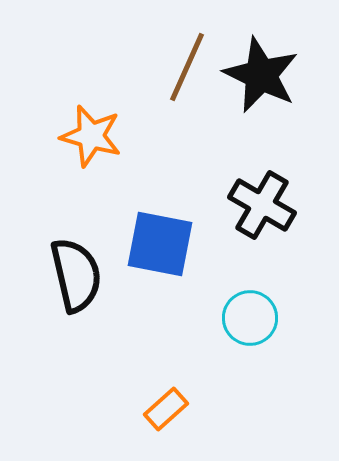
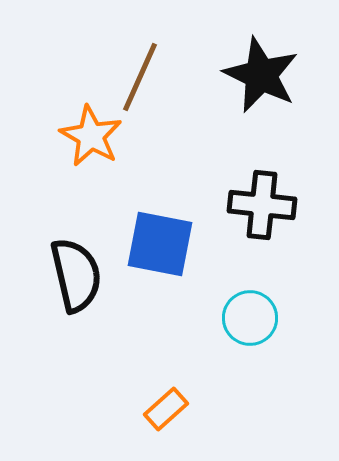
brown line: moved 47 px left, 10 px down
orange star: rotated 14 degrees clockwise
black cross: rotated 24 degrees counterclockwise
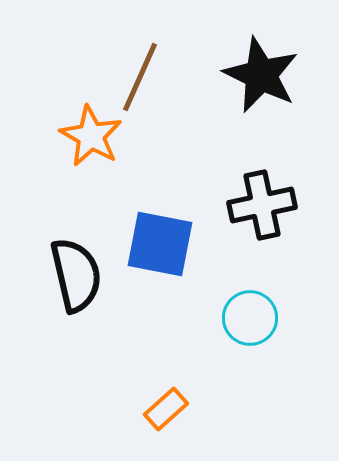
black cross: rotated 18 degrees counterclockwise
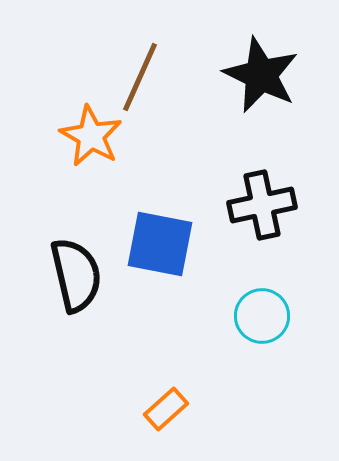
cyan circle: moved 12 px right, 2 px up
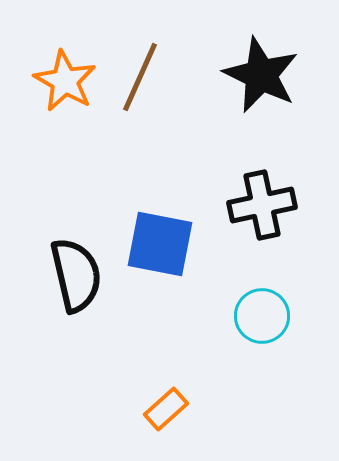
orange star: moved 26 px left, 55 px up
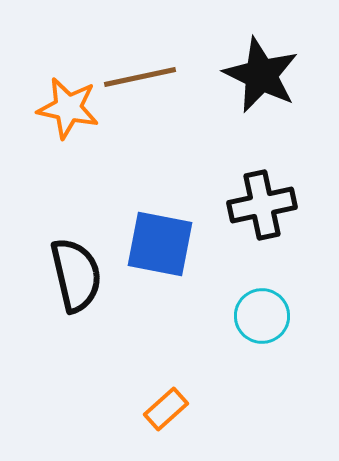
brown line: rotated 54 degrees clockwise
orange star: moved 3 px right, 27 px down; rotated 18 degrees counterclockwise
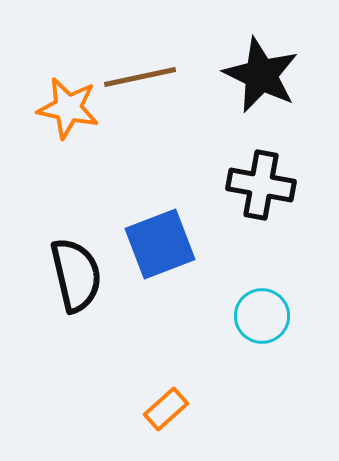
black cross: moved 1 px left, 20 px up; rotated 22 degrees clockwise
blue square: rotated 32 degrees counterclockwise
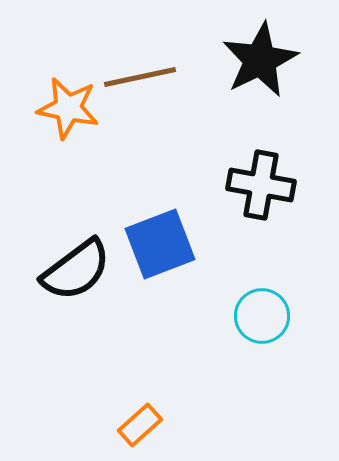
black star: moved 1 px left, 15 px up; rotated 20 degrees clockwise
black semicircle: moved 5 px up; rotated 66 degrees clockwise
orange rectangle: moved 26 px left, 16 px down
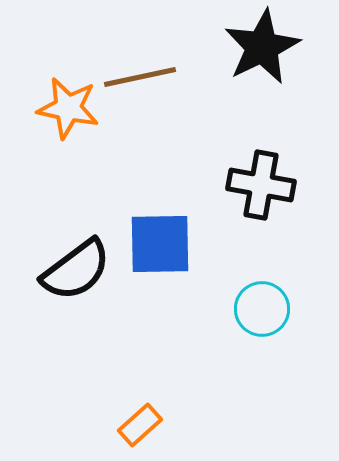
black star: moved 2 px right, 13 px up
blue square: rotated 20 degrees clockwise
cyan circle: moved 7 px up
